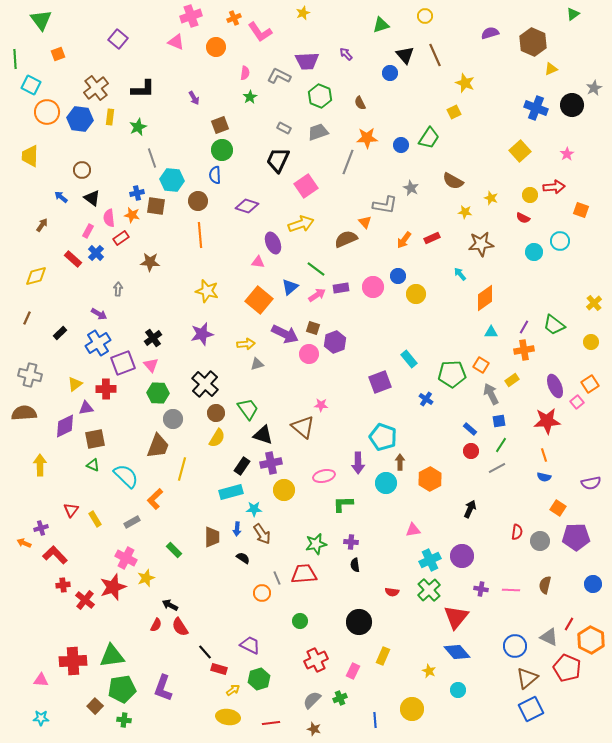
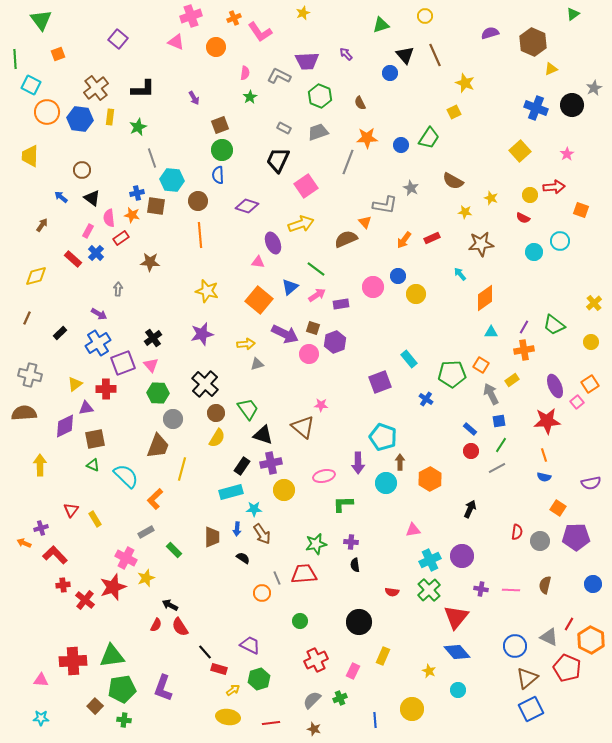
blue semicircle at (215, 175): moved 3 px right
purple rectangle at (341, 288): moved 16 px down
gray rectangle at (132, 522): moved 14 px right, 10 px down
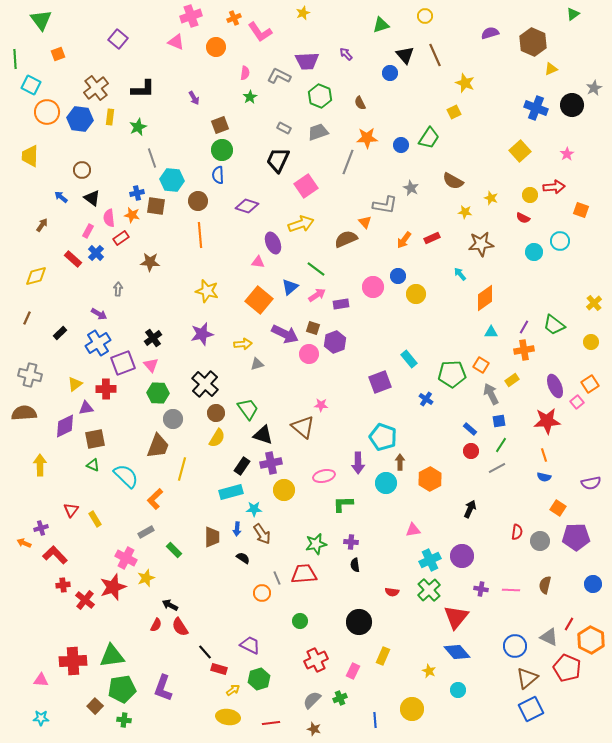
yellow arrow at (246, 344): moved 3 px left
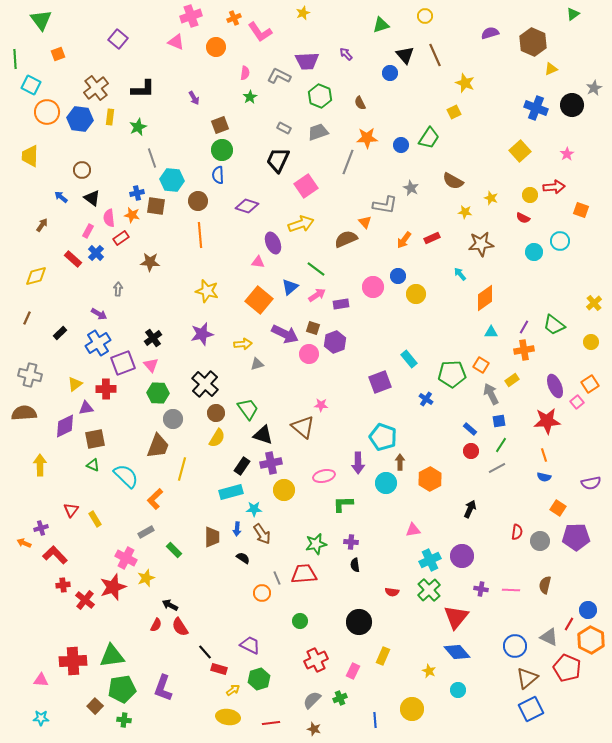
blue circle at (593, 584): moved 5 px left, 26 px down
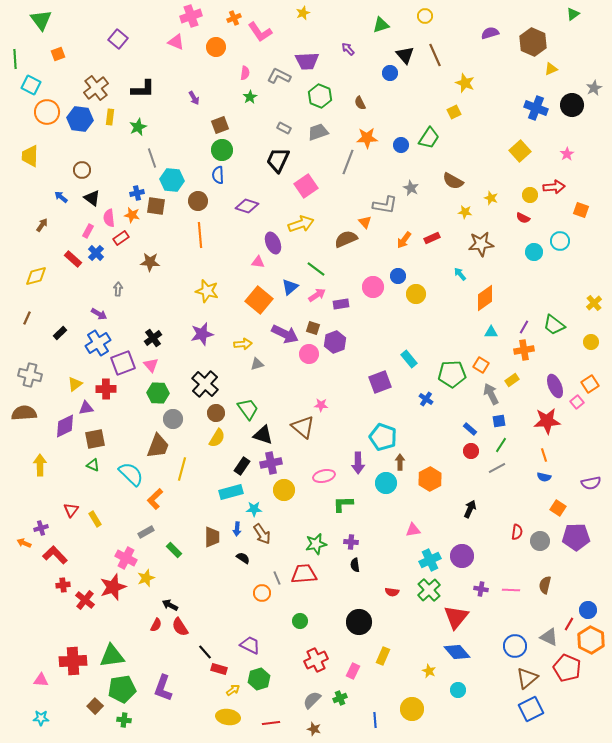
purple arrow at (346, 54): moved 2 px right, 5 px up
cyan semicircle at (126, 476): moved 5 px right, 2 px up
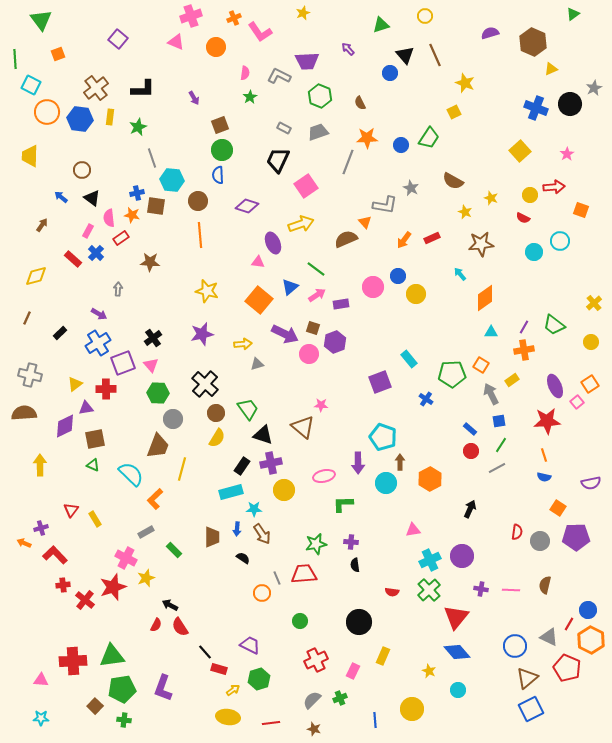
black circle at (572, 105): moved 2 px left, 1 px up
yellow star at (465, 212): rotated 16 degrees clockwise
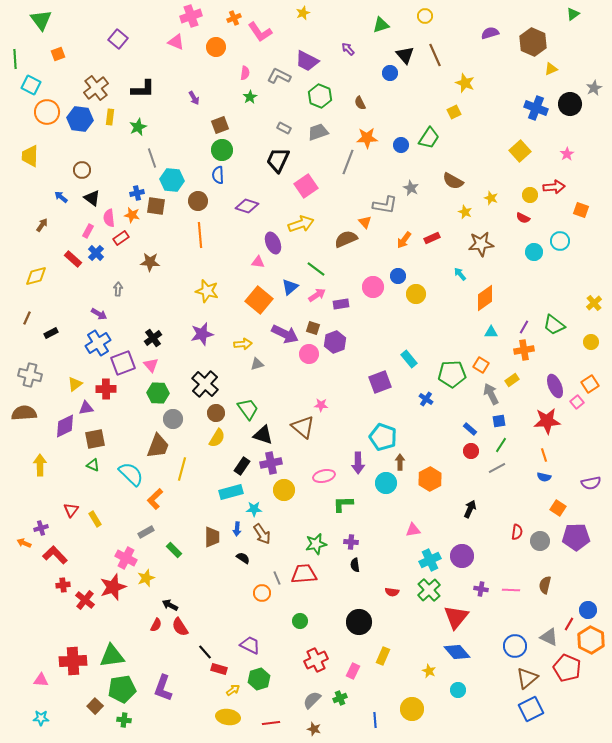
purple trapezoid at (307, 61): rotated 30 degrees clockwise
black rectangle at (60, 333): moved 9 px left; rotated 16 degrees clockwise
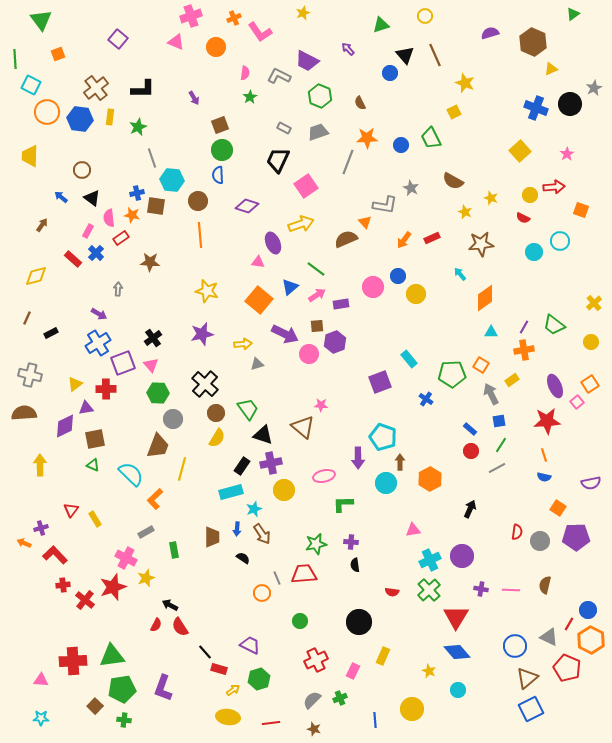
green trapezoid at (429, 138): moved 2 px right; rotated 120 degrees clockwise
brown square at (313, 328): moved 4 px right, 2 px up; rotated 24 degrees counterclockwise
purple arrow at (358, 463): moved 5 px up
cyan star at (254, 509): rotated 21 degrees counterclockwise
green rectangle at (174, 550): rotated 35 degrees clockwise
red triangle at (456, 617): rotated 8 degrees counterclockwise
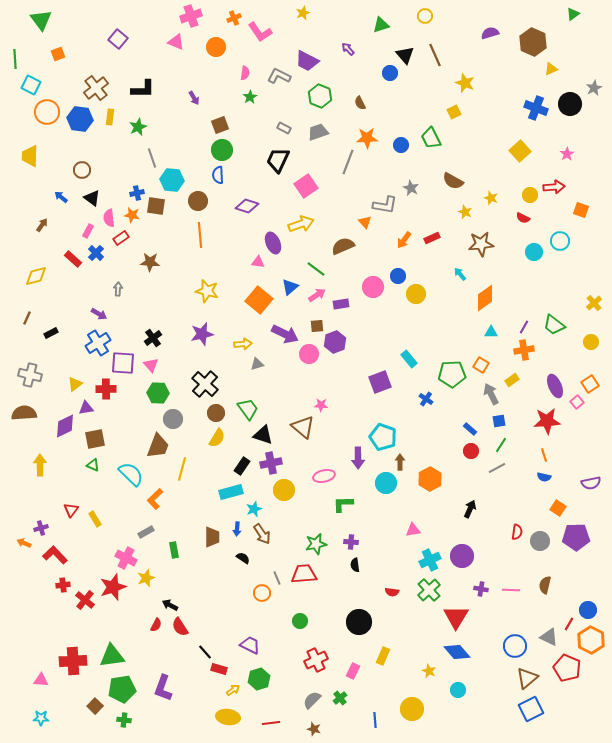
brown semicircle at (346, 239): moved 3 px left, 7 px down
purple square at (123, 363): rotated 25 degrees clockwise
green cross at (340, 698): rotated 16 degrees counterclockwise
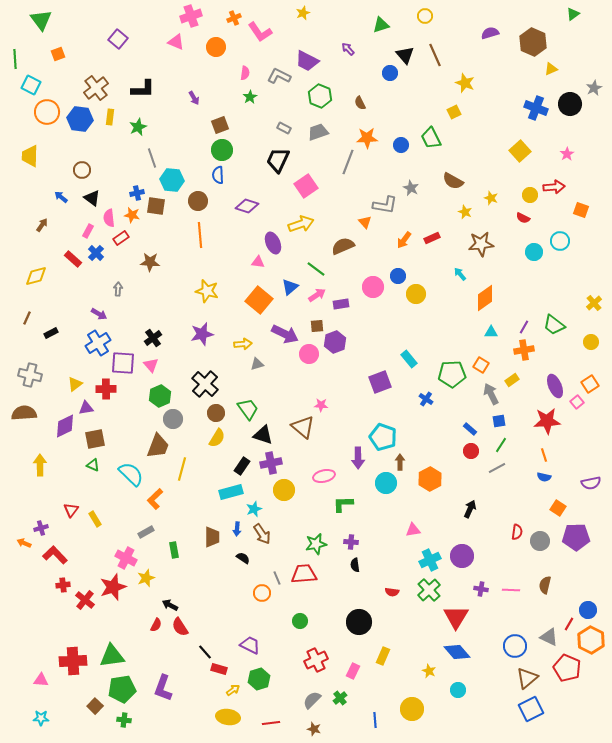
green hexagon at (158, 393): moved 2 px right, 3 px down; rotated 25 degrees counterclockwise
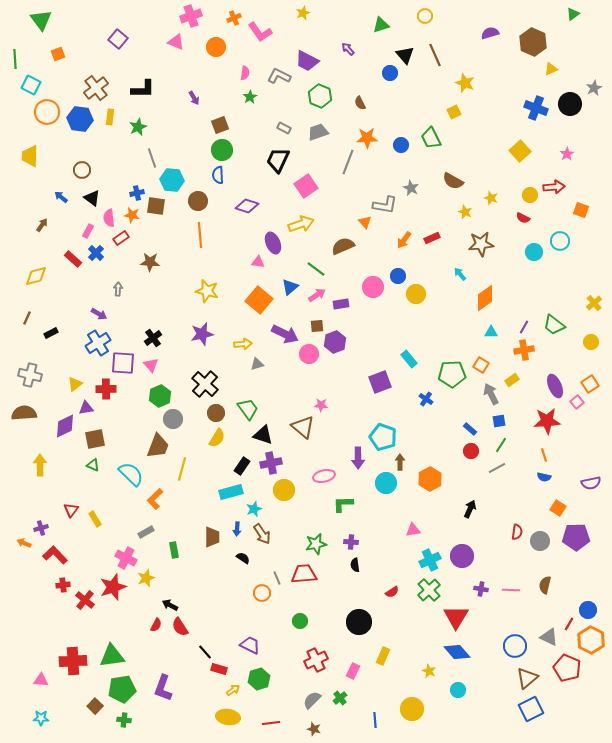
red semicircle at (392, 592): rotated 40 degrees counterclockwise
